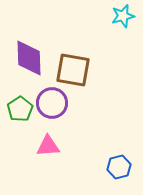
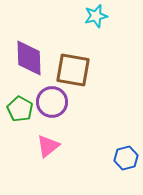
cyan star: moved 27 px left
purple circle: moved 1 px up
green pentagon: rotated 10 degrees counterclockwise
pink triangle: rotated 35 degrees counterclockwise
blue hexagon: moved 7 px right, 9 px up
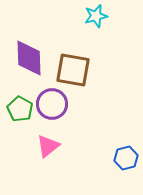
purple circle: moved 2 px down
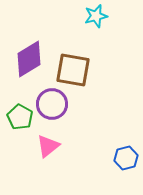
purple diamond: moved 1 px down; rotated 60 degrees clockwise
green pentagon: moved 8 px down
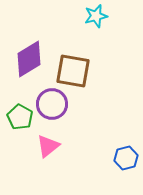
brown square: moved 1 px down
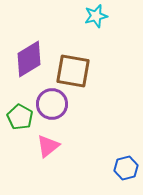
blue hexagon: moved 10 px down
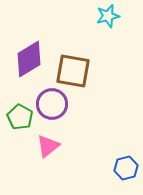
cyan star: moved 12 px right
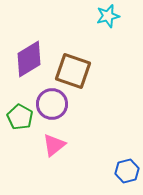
brown square: rotated 9 degrees clockwise
pink triangle: moved 6 px right, 1 px up
blue hexagon: moved 1 px right, 3 px down
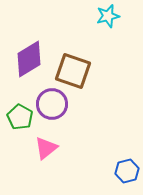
pink triangle: moved 8 px left, 3 px down
